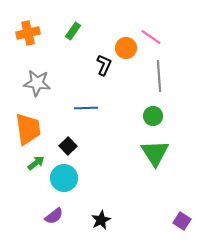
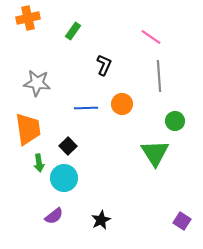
orange cross: moved 15 px up
orange circle: moved 4 px left, 56 px down
green circle: moved 22 px right, 5 px down
green arrow: moved 3 px right; rotated 120 degrees clockwise
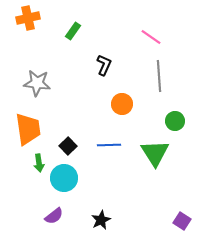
blue line: moved 23 px right, 37 px down
